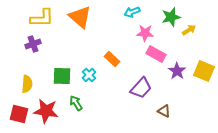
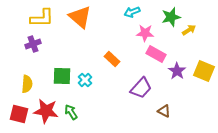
cyan cross: moved 4 px left, 5 px down
green arrow: moved 5 px left, 9 px down
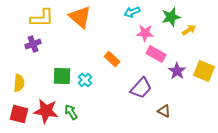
yellow semicircle: moved 8 px left, 1 px up
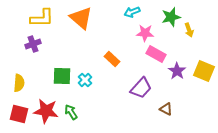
orange triangle: moved 1 px right, 1 px down
yellow arrow: rotated 104 degrees clockwise
brown triangle: moved 2 px right, 2 px up
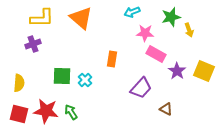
orange rectangle: rotated 56 degrees clockwise
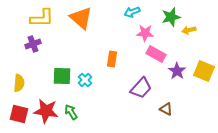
yellow arrow: rotated 96 degrees clockwise
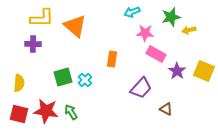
orange triangle: moved 6 px left, 8 px down
purple cross: rotated 21 degrees clockwise
green square: moved 1 px right, 1 px down; rotated 18 degrees counterclockwise
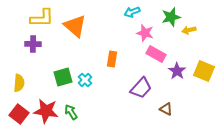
pink star: rotated 12 degrees clockwise
red square: rotated 24 degrees clockwise
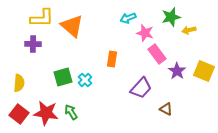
cyan arrow: moved 4 px left, 6 px down
orange triangle: moved 3 px left
pink rectangle: moved 1 px right; rotated 24 degrees clockwise
red star: moved 2 px down
